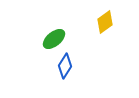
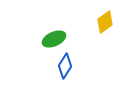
green ellipse: rotated 15 degrees clockwise
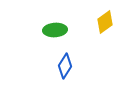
green ellipse: moved 1 px right, 9 px up; rotated 20 degrees clockwise
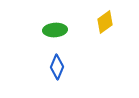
blue diamond: moved 8 px left, 1 px down; rotated 10 degrees counterclockwise
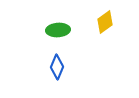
green ellipse: moved 3 px right
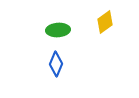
blue diamond: moved 1 px left, 3 px up
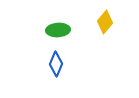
yellow diamond: rotated 15 degrees counterclockwise
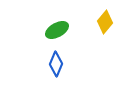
green ellipse: moved 1 px left; rotated 25 degrees counterclockwise
